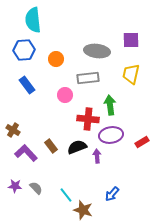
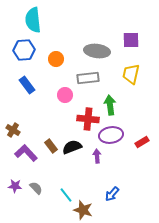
black semicircle: moved 5 px left
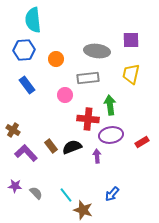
gray semicircle: moved 5 px down
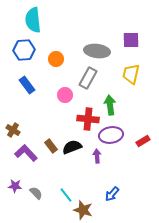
gray rectangle: rotated 55 degrees counterclockwise
red rectangle: moved 1 px right, 1 px up
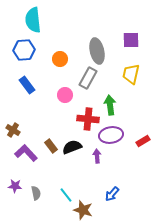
gray ellipse: rotated 70 degrees clockwise
orange circle: moved 4 px right
gray semicircle: rotated 32 degrees clockwise
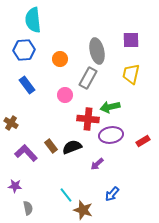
green arrow: moved 2 px down; rotated 96 degrees counterclockwise
brown cross: moved 2 px left, 7 px up
purple arrow: moved 8 px down; rotated 128 degrees counterclockwise
gray semicircle: moved 8 px left, 15 px down
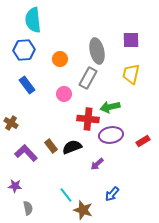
pink circle: moved 1 px left, 1 px up
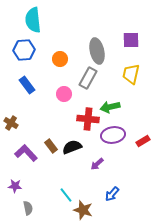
purple ellipse: moved 2 px right
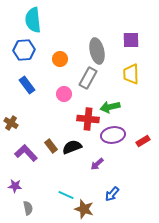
yellow trapezoid: rotated 15 degrees counterclockwise
cyan line: rotated 28 degrees counterclockwise
brown star: moved 1 px right, 1 px up
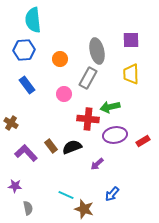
purple ellipse: moved 2 px right
